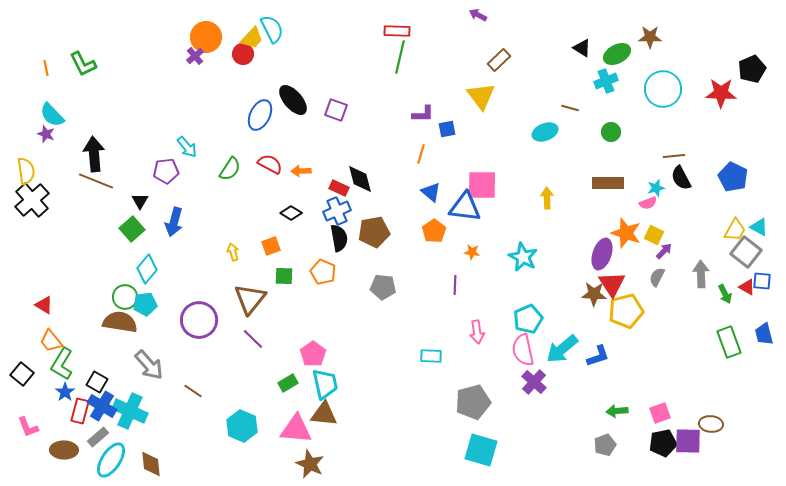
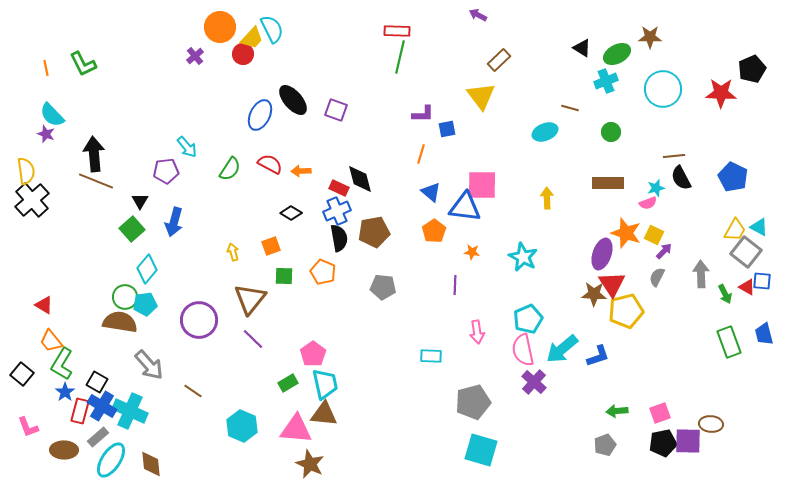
orange circle at (206, 37): moved 14 px right, 10 px up
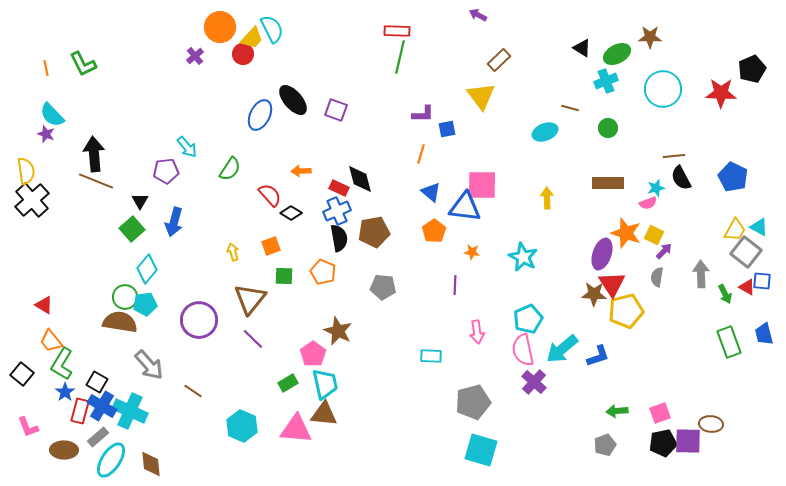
green circle at (611, 132): moved 3 px left, 4 px up
red semicircle at (270, 164): moved 31 px down; rotated 20 degrees clockwise
gray semicircle at (657, 277): rotated 18 degrees counterclockwise
brown star at (310, 464): moved 28 px right, 133 px up
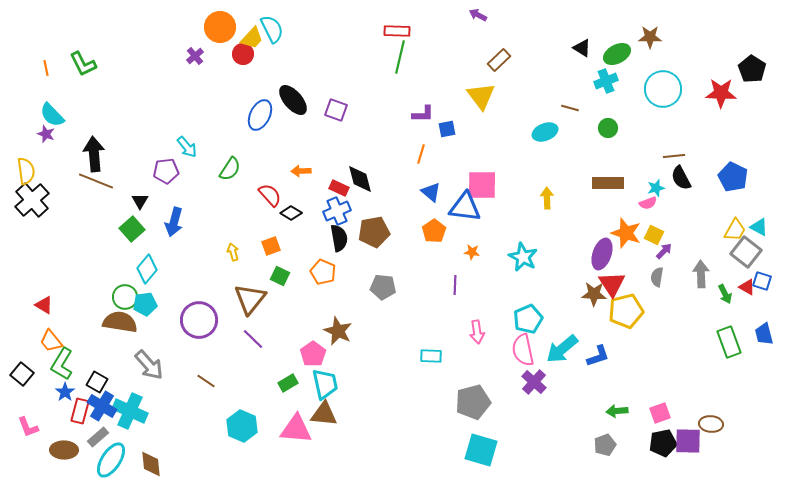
black pentagon at (752, 69): rotated 16 degrees counterclockwise
green square at (284, 276): moved 4 px left; rotated 24 degrees clockwise
blue square at (762, 281): rotated 12 degrees clockwise
brown line at (193, 391): moved 13 px right, 10 px up
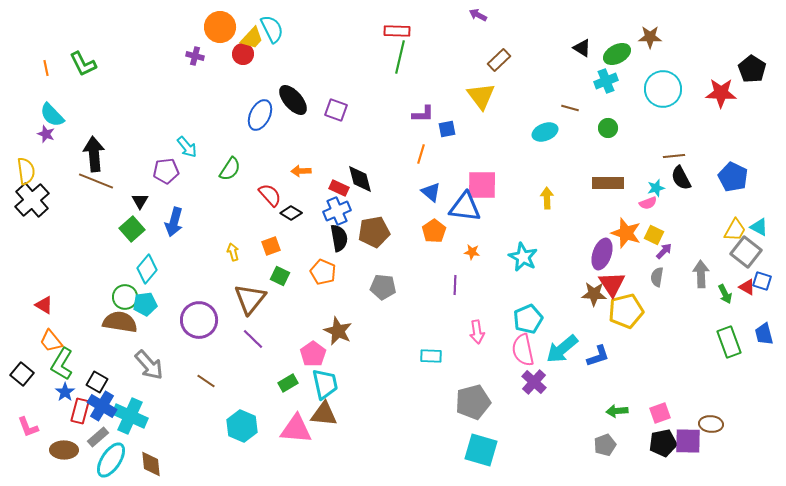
purple cross at (195, 56): rotated 36 degrees counterclockwise
cyan cross at (130, 411): moved 5 px down
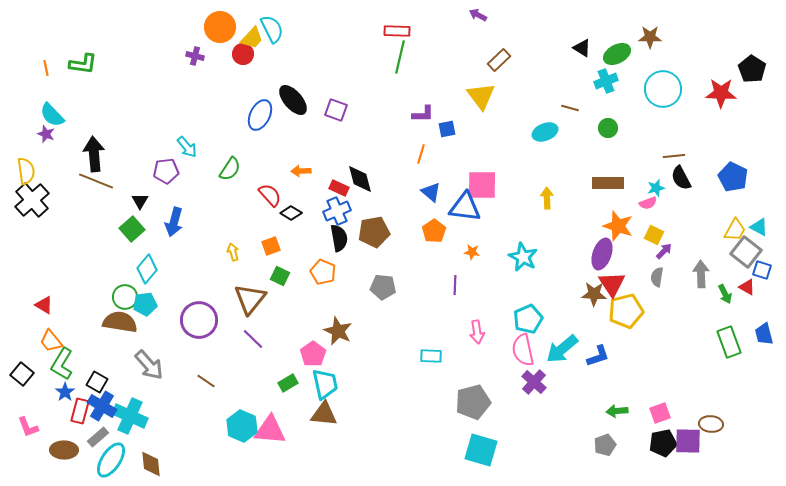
green L-shape at (83, 64): rotated 56 degrees counterclockwise
orange star at (626, 233): moved 8 px left, 7 px up
blue square at (762, 281): moved 11 px up
pink triangle at (296, 429): moved 26 px left, 1 px down
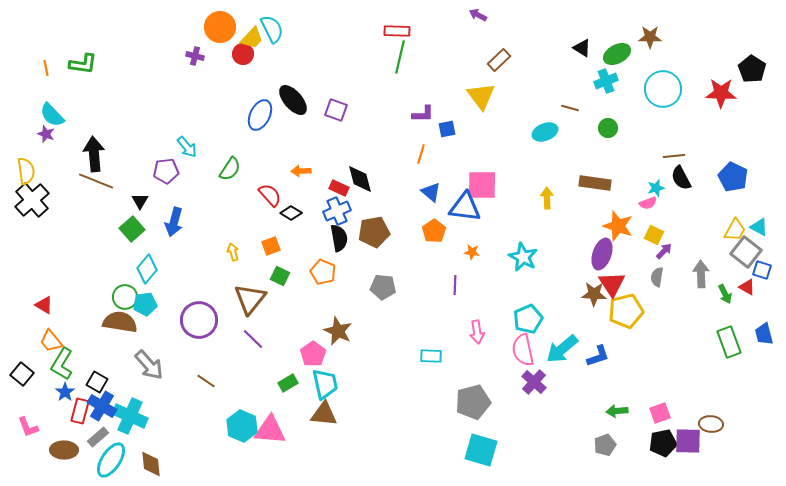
brown rectangle at (608, 183): moved 13 px left; rotated 8 degrees clockwise
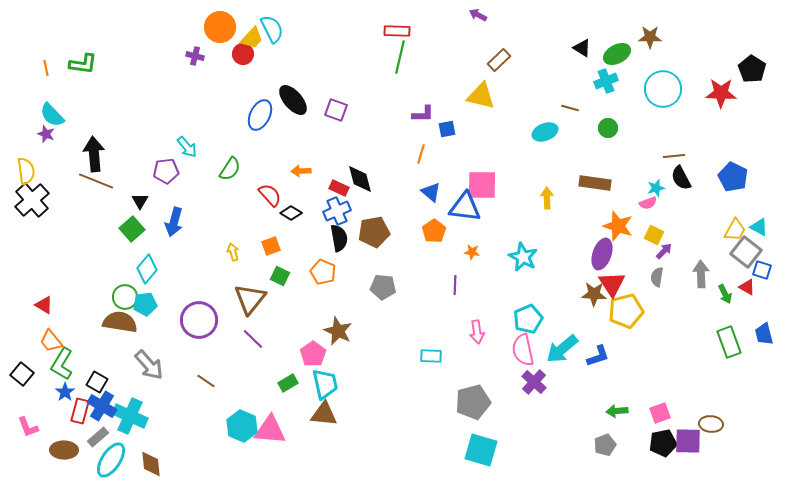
yellow triangle at (481, 96): rotated 40 degrees counterclockwise
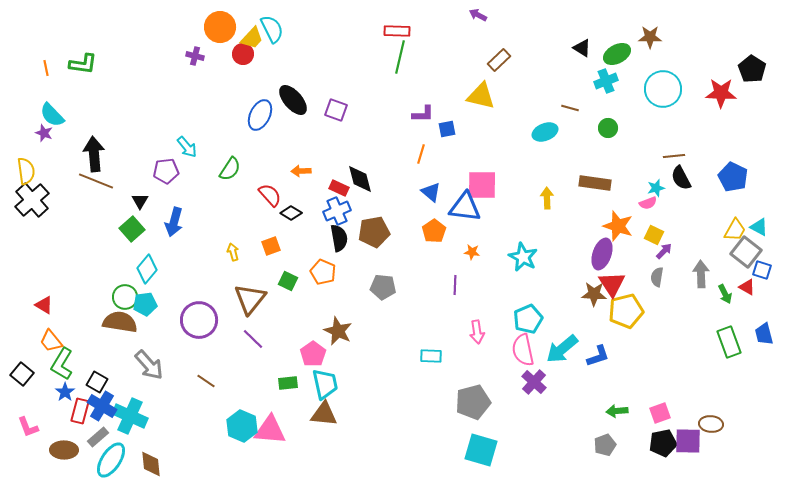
purple star at (46, 134): moved 2 px left, 1 px up
green square at (280, 276): moved 8 px right, 5 px down
green rectangle at (288, 383): rotated 24 degrees clockwise
